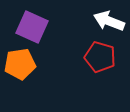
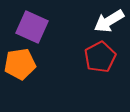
white arrow: rotated 52 degrees counterclockwise
red pentagon: rotated 28 degrees clockwise
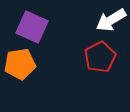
white arrow: moved 2 px right, 1 px up
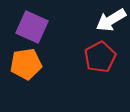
orange pentagon: moved 6 px right
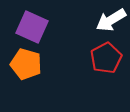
red pentagon: moved 6 px right, 1 px down
orange pentagon: rotated 24 degrees clockwise
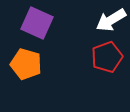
purple square: moved 5 px right, 4 px up
red pentagon: moved 1 px right, 1 px up; rotated 8 degrees clockwise
